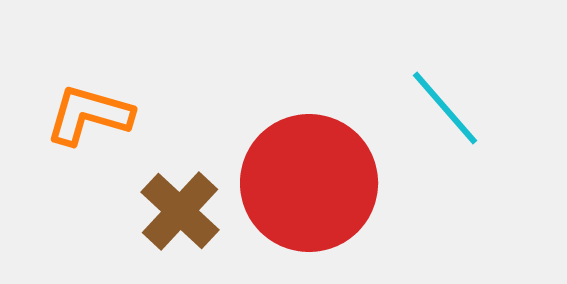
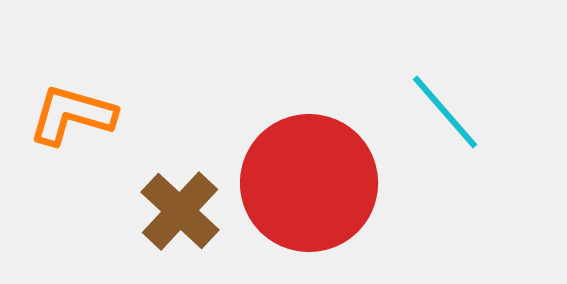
cyan line: moved 4 px down
orange L-shape: moved 17 px left
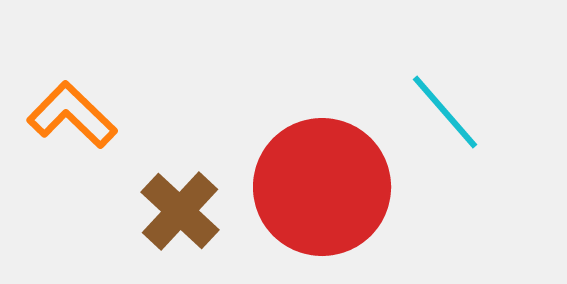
orange L-shape: rotated 28 degrees clockwise
red circle: moved 13 px right, 4 px down
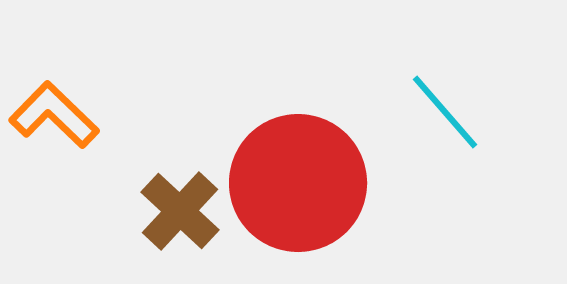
orange L-shape: moved 18 px left
red circle: moved 24 px left, 4 px up
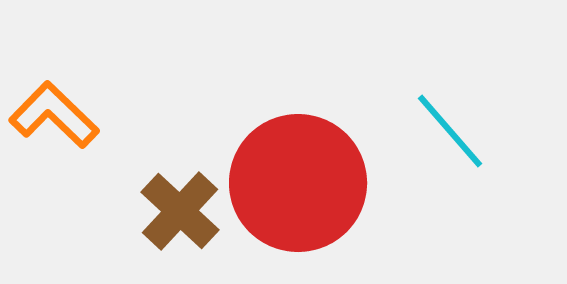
cyan line: moved 5 px right, 19 px down
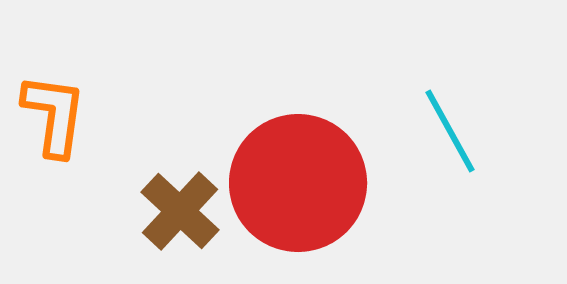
orange L-shape: rotated 54 degrees clockwise
cyan line: rotated 12 degrees clockwise
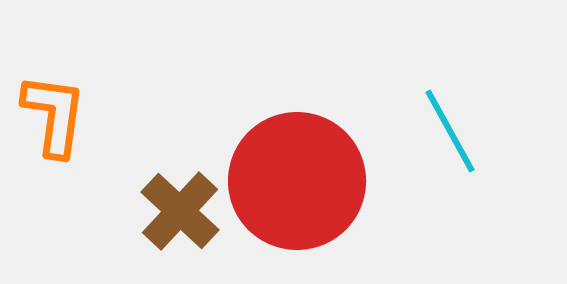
red circle: moved 1 px left, 2 px up
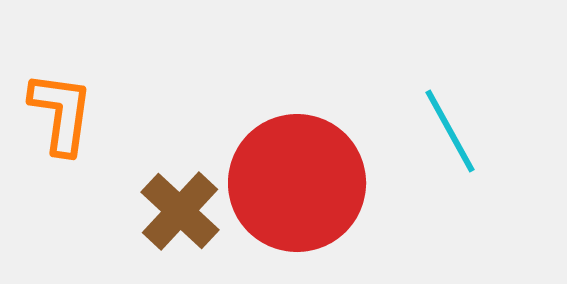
orange L-shape: moved 7 px right, 2 px up
red circle: moved 2 px down
